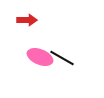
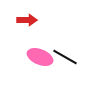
black line: moved 3 px right, 1 px up
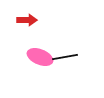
black line: rotated 40 degrees counterclockwise
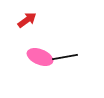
red arrow: rotated 36 degrees counterclockwise
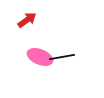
black line: moved 3 px left
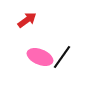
black line: rotated 45 degrees counterclockwise
